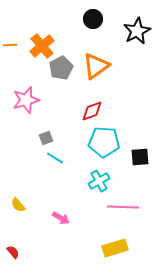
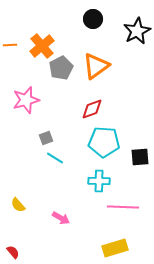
red diamond: moved 2 px up
cyan cross: rotated 30 degrees clockwise
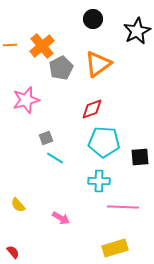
orange triangle: moved 2 px right, 2 px up
